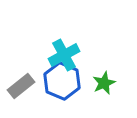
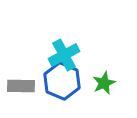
gray rectangle: rotated 40 degrees clockwise
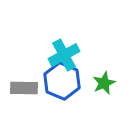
gray rectangle: moved 3 px right, 2 px down
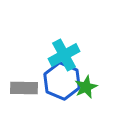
green star: moved 18 px left, 4 px down
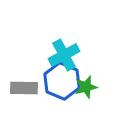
green star: rotated 10 degrees clockwise
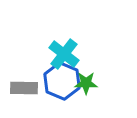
cyan cross: moved 1 px up; rotated 24 degrees counterclockwise
green star: moved 4 px up; rotated 15 degrees clockwise
